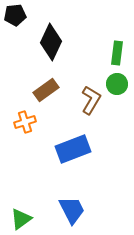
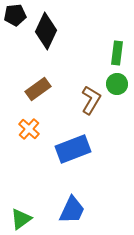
black diamond: moved 5 px left, 11 px up
brown rectangle: moved 8 px left, 1 px up
orange cross: moved 4 px right, 7 px down; rotated 30 degrees counterclockwise
blue trapezoid: rotated 52 degrees clockwise
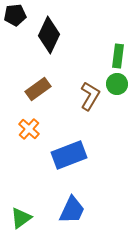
black diamond: moved 3 px right, 4 px down
green rectangle: moved 1 px right, 3 px down
brown L-shape: moved 1 px left, 4 px up
blue rectangle: moved 4 px left, 6 px down
green triangle: moved 1 px up
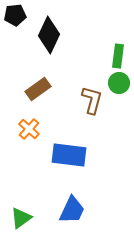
green circle: moved 2 px right, 1 px up
brown L-shape: moved 2 px right, 4 px down; rotated 16 degrees counterclockwise
blue rectangle: rotated 28 degrees clockwise
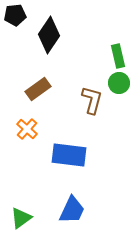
black diamond: rotated 9 degrees clockwise
green rectangle: rotated 20 degrees counterclockwise
orange cross: moved 2 px left
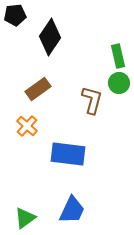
black diamond: moved 1 px right, 2 px down
orange cross: moved 3 px up
blue rectangle: moved 1 px left, 1 px up
green triangle: moved 4 px right
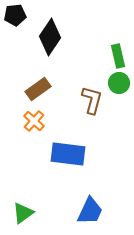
orange cross: moved 7 px right, 5 px up
blue trapezoid: moved 18 px right, 1 px down
green triangle: moved 2 px left, 5 px up
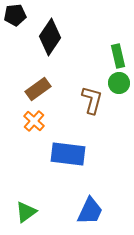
green triangle: moved 3 px right, 1 px up
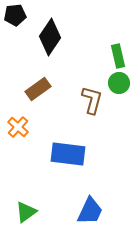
orange cross: moved 16 px left, 6 px down
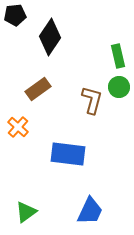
green circle: moved 4 px down
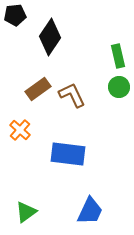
brown L-shape: moved 20 px left, 5 px up; rotated 40 degrees counterclockwise
orange cross: moved 2 px right, 3 px down
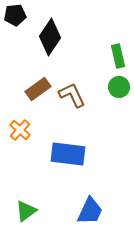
green triangle: moved 1 px up
